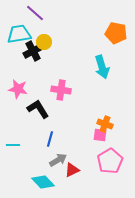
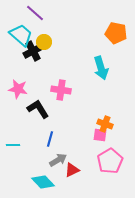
cyan trapezoid: moved 2 px right, 1 px down; rotated 50 degrees clockwise
cyan arrow: moved 1 px left, 1 px down
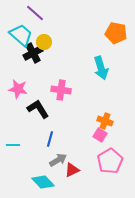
black cross: moved 2 px down
orange cross: moved 3 px up
pink square: rotated 24 degrees clockwise
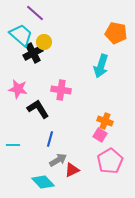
cyan arrow: moved 2 px up; rotated 35 degrees clockwise
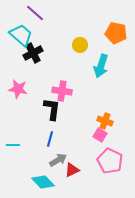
yellow circle: moved 36 px right, 3 px down
pink cross: moved 1 px right, 1 px down
black L-shape: moved 14 px right; rotated 40 degrees clockwise
pink pentagon: rotated 15 degrees counterclockwise
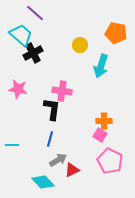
orange cross: moved 1 px left; rotated 21 degrees counterclockwise
cyan line: moved 1 px left
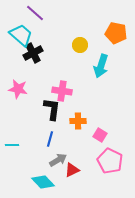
orange cross: moved 26 px left
